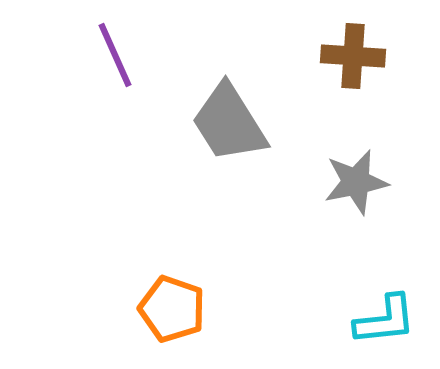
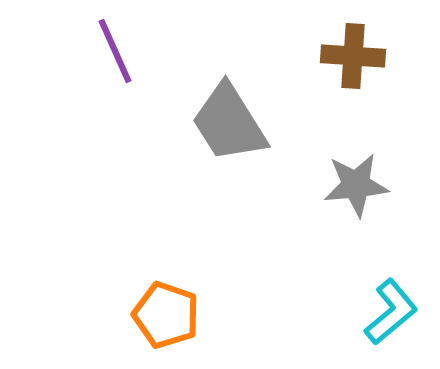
purple line: moved 4 px up
gray star: moved 3 px down; rotated 6 degrees clockwise
orange pentagon: moved 6 px left, 6 px down
cyan L-shape: moved 6 px right, 8 px up; rotated 34 degrees counterclockwise
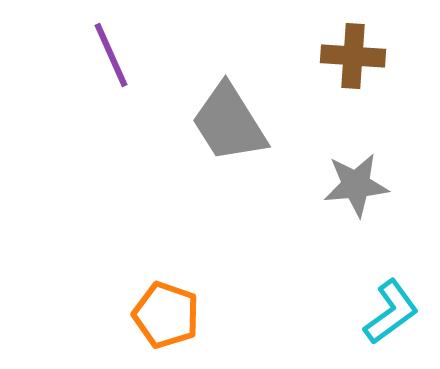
purple line: moved 4 px left, 4 px down
cyan L-shape: rotated 4 degrees clockwise
